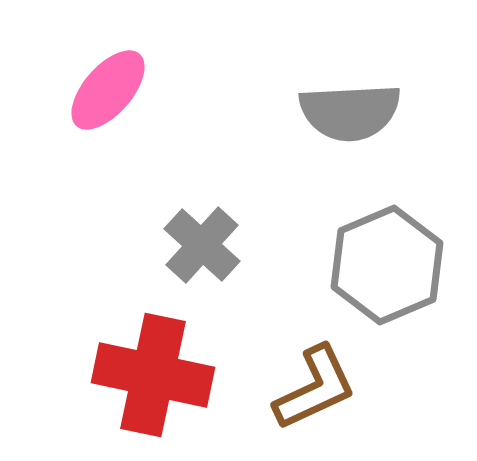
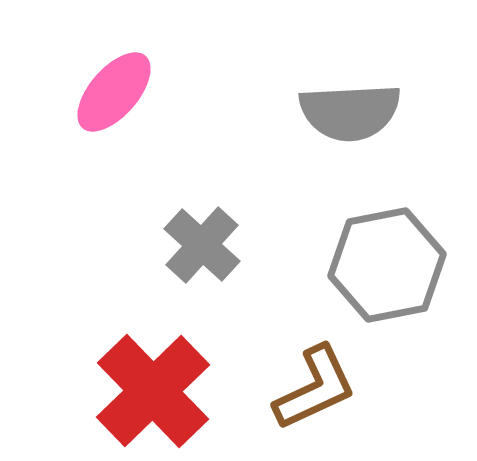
pink ellipse: moved 6 px right, 2 px down
gray hexagon: rotated 12 degrees clockwise
red cross: moved 16 px down; rotated 34 degrees clockwise
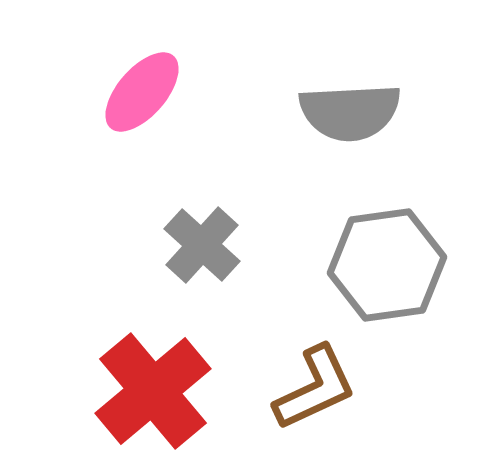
pink ellipse: moved 28 px right
gray hexagon: rotated 3 degrees clockwise
red cross: rotated 4 degrees clockwise
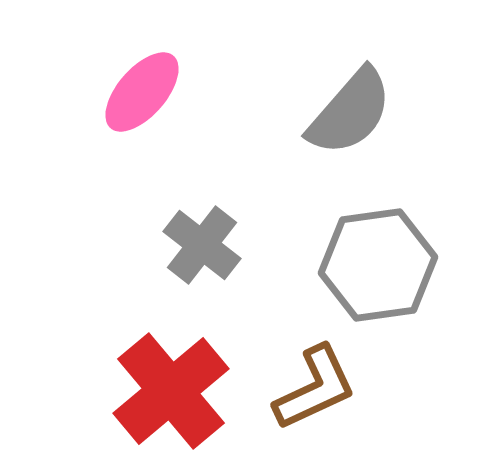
gray semicircle: rotated 46 degrees counterclockwise
gray cross: rotated 4 degrees counterclockwise
gray hexagon: moved 9 px left
red cross: moved 18 px right
